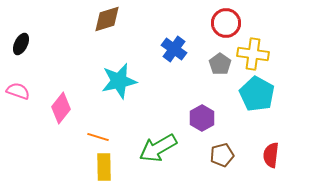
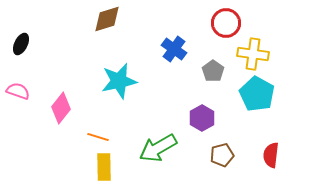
gray pentagon: moved 7 px left, 7 px down
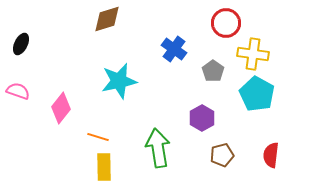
green arrow: rotated 111 degrees clockwise
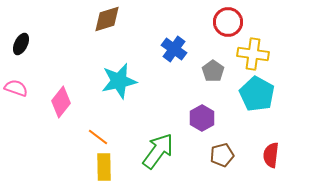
red circle: moved 2 px right, 1 px up
pink semicircle: moved 2 px left, 3 px up
pink diamond: moved 6 px up
orange line: rotated 20 degrees clockwise
green arrow: moved 3 px down; rotated 45 degrees clockwise
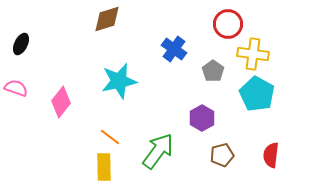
red circle: moved 2 px down
orange line: moved 12 px right
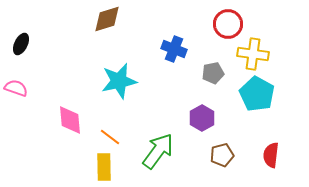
blue cross: rotated 15 degrees counterclockwise
gray pentagon: moved 2 px down; rotated 25 degrees clockwise
pink diamond: moved 9 px right, 18 px down; rotated 44 degrees counterclockwise
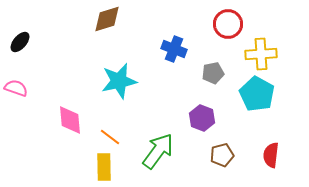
black ellipse: moved 1 px left, 2 px up; rotated 15 degrees clockwise
yellow cross: moved 8 px right; rotated 12 degrees counterclockwise
purple hexagon: rotated 10 degrees counterclockwise
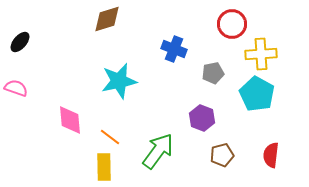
red circle: moved 4 px right
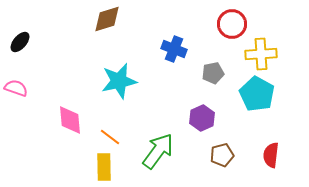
purple hexagon: rotated 15 degrees clockwise
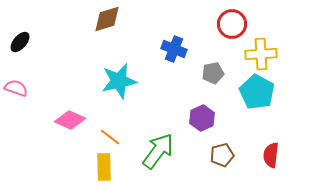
cyan pentagon: moved 2 px up
pink diamond: rotated 60 degrees counterclockwise
